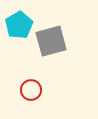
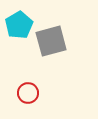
red circle: moved 3 px left, 3 px down
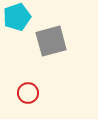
cyan pentagon: moved 2 px left, 8 px up; rotated 12 degrees clockwise
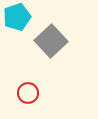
gray square: rotated 28 degrees counterclockwise
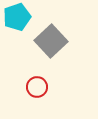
red circle: moved 9 px right, 6 px up
